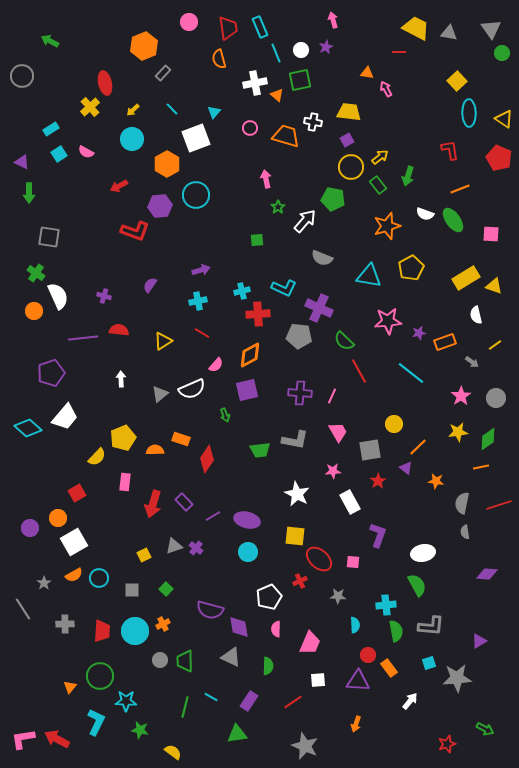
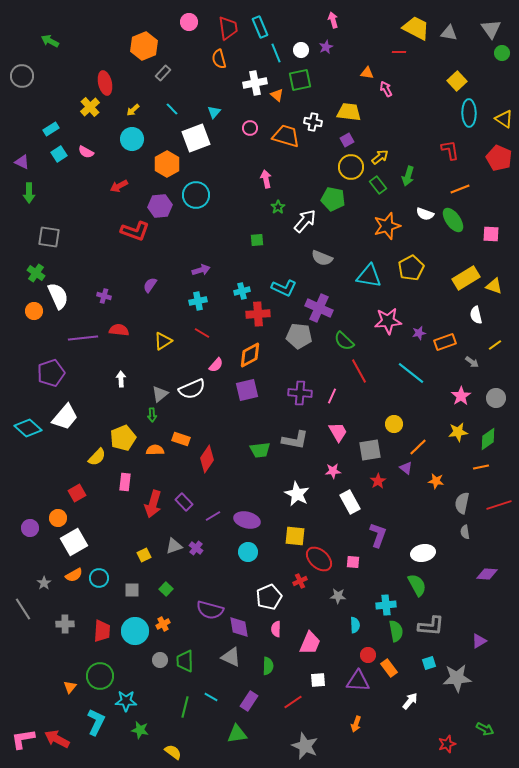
green arrow at (225, 415): moved 73 px left; rotated 16 degrees clockwise
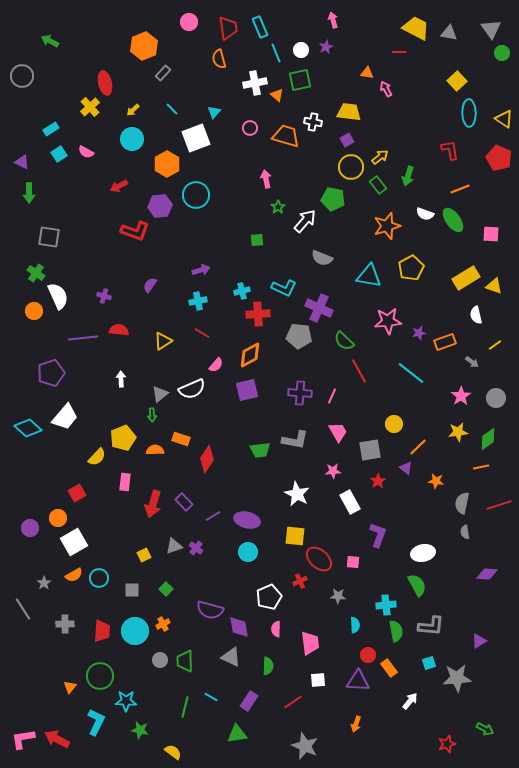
pink trapezoid at (310, 643): rotated 30 degrees counterclockwise
